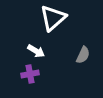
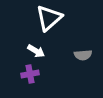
white triangle: moved 4 px left
gray semicircle: rotated 60 degrees clockwise
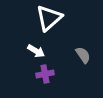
gray semicircle: rotated 120 degrees counterclockwise
purple cross: moved 15 px right
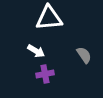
white triangle: rotated 36 degrees clockwise
gray semicircle: moved 1 px right
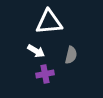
white triangle: moved 4 px down
gray semicircle: moved 13 px left; rotated 48 degrees clockwise
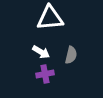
white triangle: moved 1 px right, 4 px up
white arrow: moved 5 px right, 1 px down
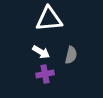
white triangle: moved 1 px left, 1 px down
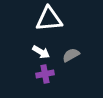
gray semicircle: rotated 132 degrees counterclockwise
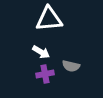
gray semicircle: moved 11 px down; rotated 138 degrees counterclockwise
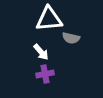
white arrow: rotated 18 degrees clockwise
gray semicircle: moved 28 px up
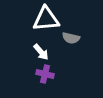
white triangle: moved 3 px left
purple cross: rotated 24 degrees clockwise
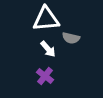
white arrow: moved 7 px right, 3 px up
purple cross: moved 2 px down; rotated 24 degrees clockwise
